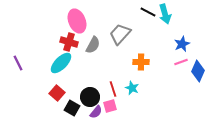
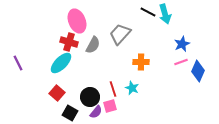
black square: moved 2 px left, 5 px down
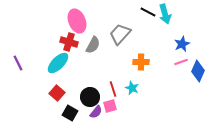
cyan ellipse: moved 3 px left
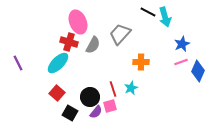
cyan arrow: moved 3 px down
pink ellipse: moved 1 px right, 1 px down
cyan star: moved 1 px left; rotated 24 degrees clockwise
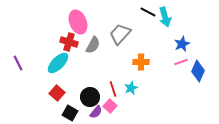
pink square: rotated 32 degrees counterclockwise
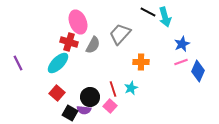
purple semicircle: moved 12 px left, 2 px up; rotated 56 degrees clockwise
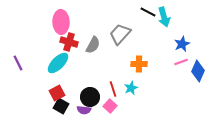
cyan arrow: moved 1 px left
pink ellipse: moved 17 px left; rotated 20 degrees clockwise
orange cross: moved 2 px left, 2 px down
red square: rotated 21 degrees clockwise
black square: moved 9 px left, 7 px up
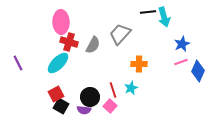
black line: rotated 35 degrees counterclockwise
red line: moved 1 px down
red square: moved 1 px left, 1 px down
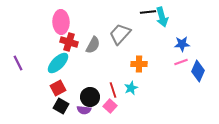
cyan arrow: moved 2 px left
blue star: rotated 21 degrees clockwise
red square: moved 2 px right, 6 px up
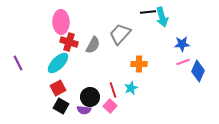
pink line: moved 2 px right
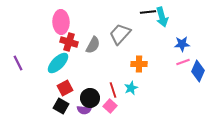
red square: moved 7 px right
black circle: moved 1 px down
